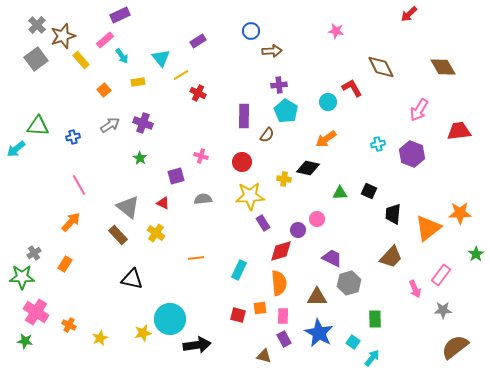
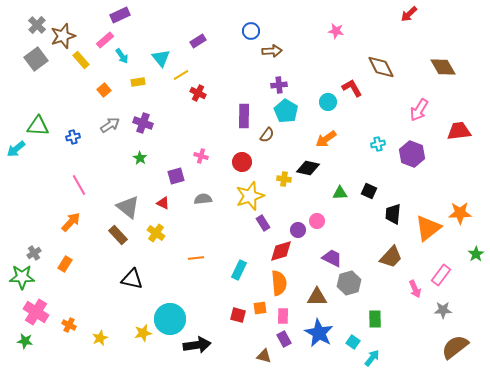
yellow star at (250, 196): rotated 16 degrees counterclockwise
pink circle at (317, 219): moved 2 px down
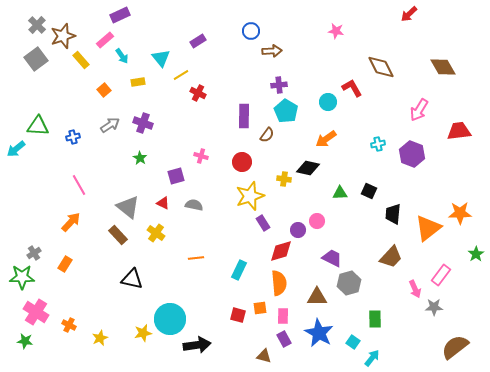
gray semicircle at (203, 199): moved 9 px left, 6 px down; rotated 18 degrees clockwise
gray star at (443, 310): moved 9 px left, 3 px up
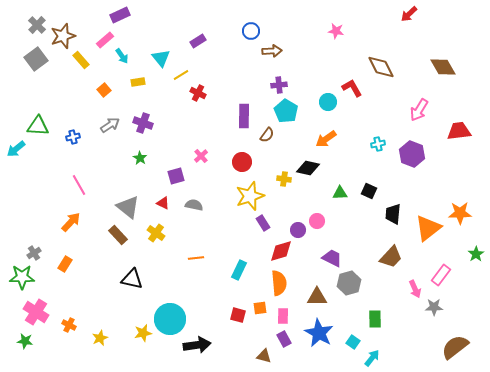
pink cross at (201, 156): rotated 32 degrees clockwise
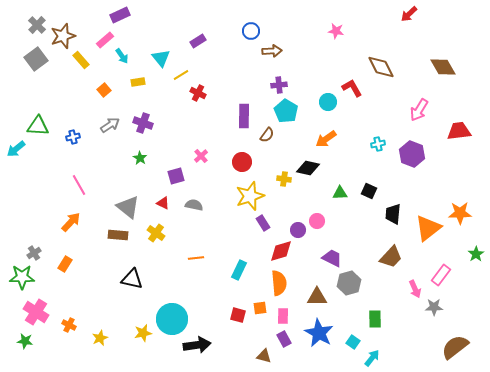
brown rectangle at (118, 235): rotated 42 degrees counterclockwise
cyan circle at (170, 319): moved 2 px right
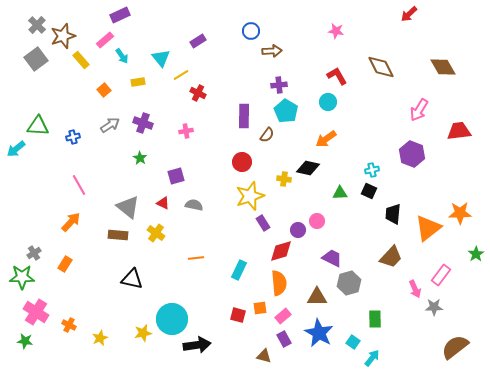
red L-shape at (352, 88): moved 15 px left, 12 px up
cyan cross at (378, 144): moved 6 px left, 26 px down
pink cross at (201, 156): moved 15 px left, 25 px up; rotated 32 degrees clockwise
pink rectangle at (283, 316): rotated 49 degrees clockwise
